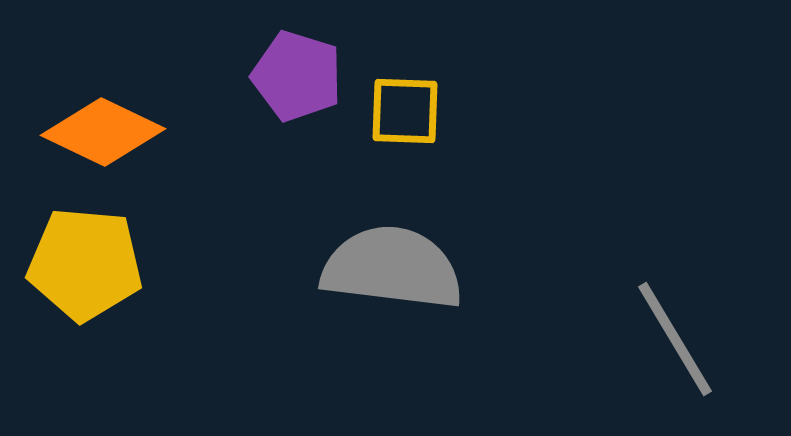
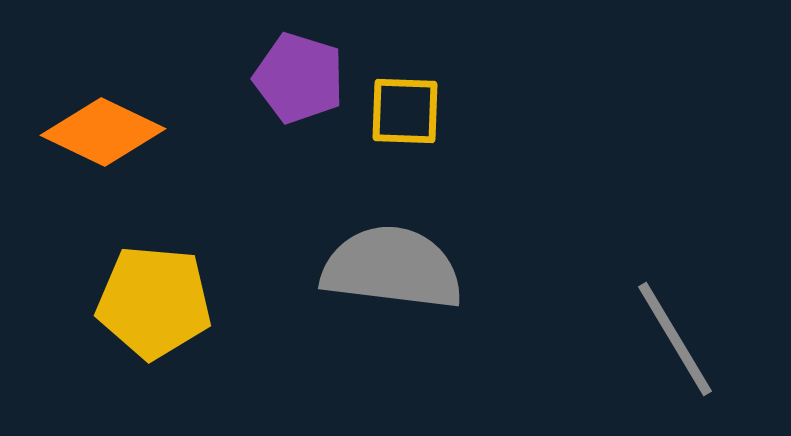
purple pentagon: moved 2 px right, 2 px down
yellow pentagon: moved 69 px right, 38 px down
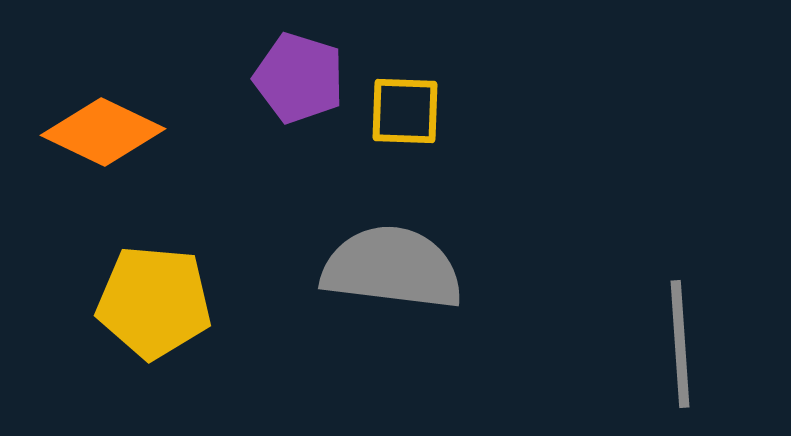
gray line: moved 5 px right, 5 px down; rotated 27 degrees clockwise
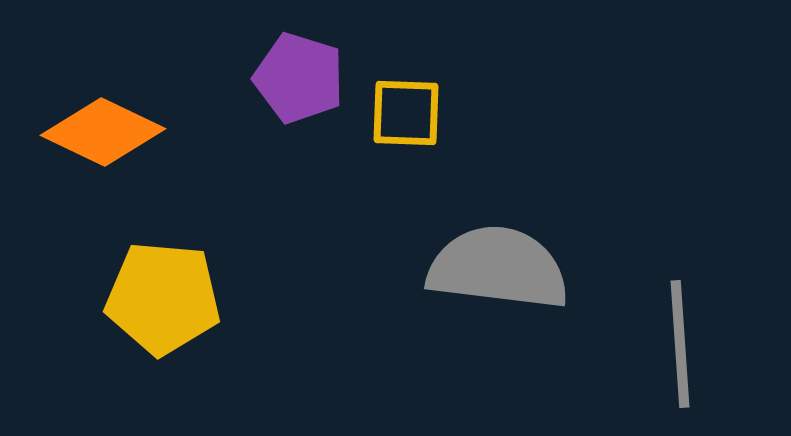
yellow square: moved 1 px right, 2 px down
gray semicircle: moved 106 px right
yellow pentagon: moved 9 px right, 4 px up
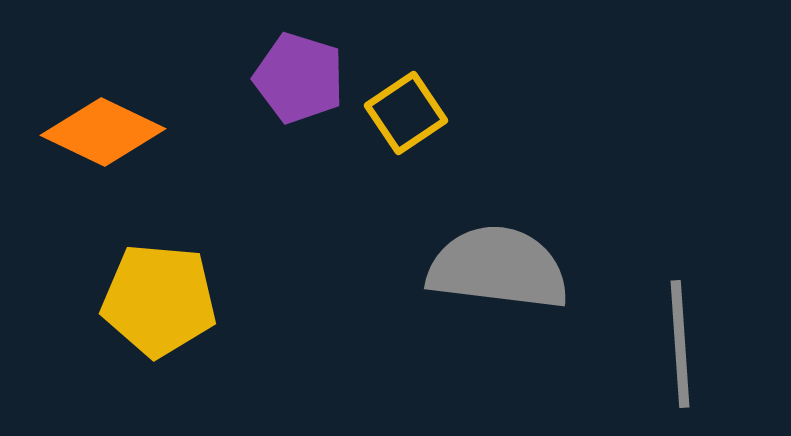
yellow square: rotated 36 degrees counterclockwise
yellow pentagon: moved 4 px left, 2 px down
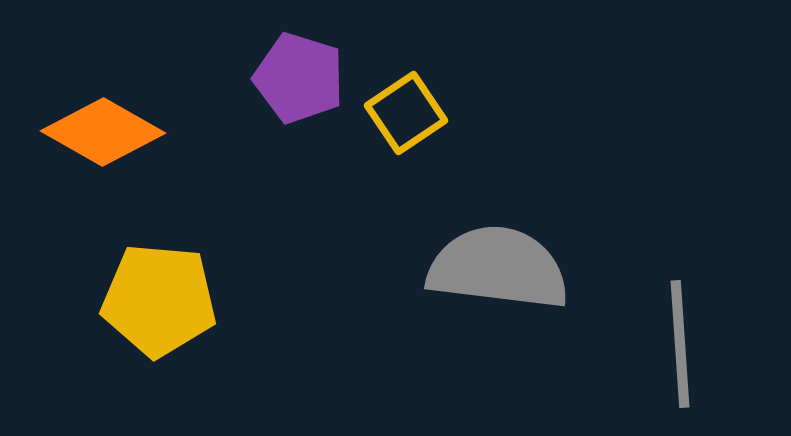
orange diamond: rotated 4 degrees clockwise
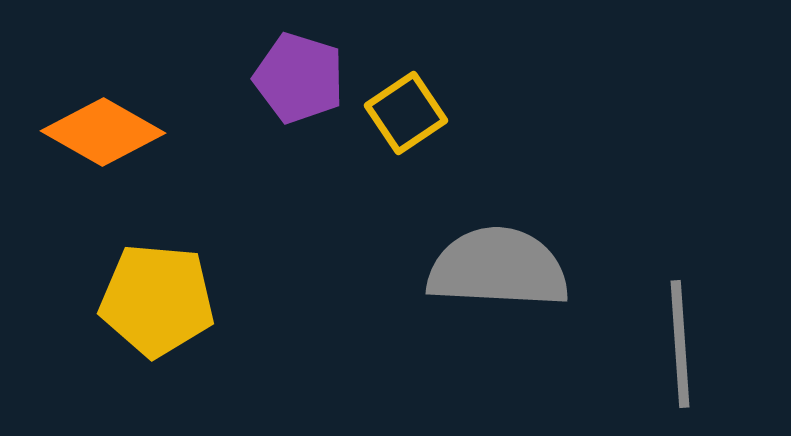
gray semicircle: rotated 4 degrees counterclockwise
yellow pentagon: moved 2 px left
